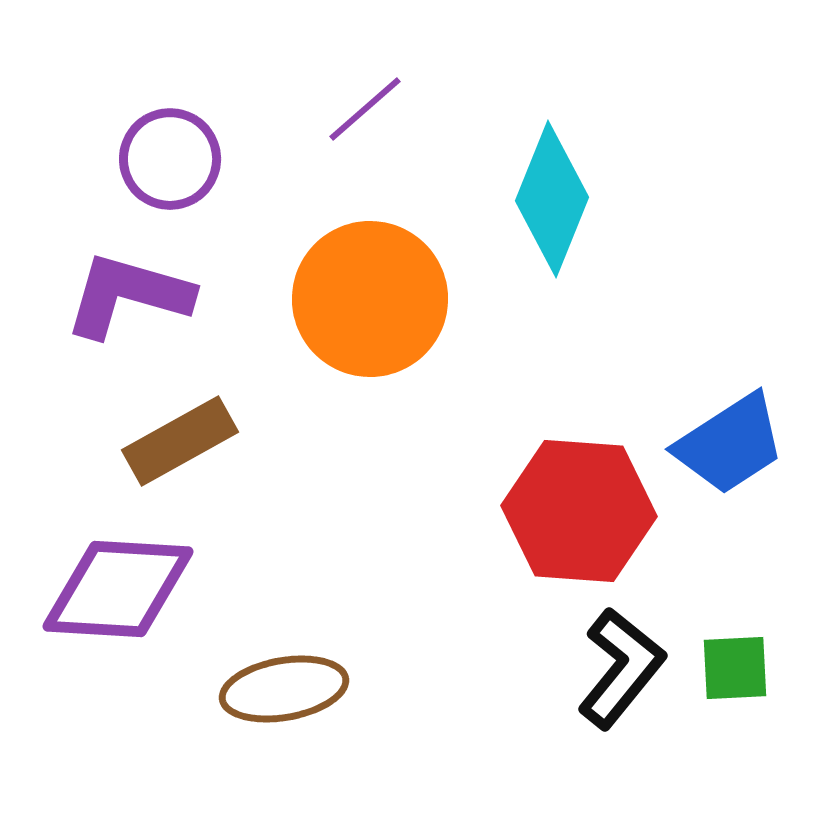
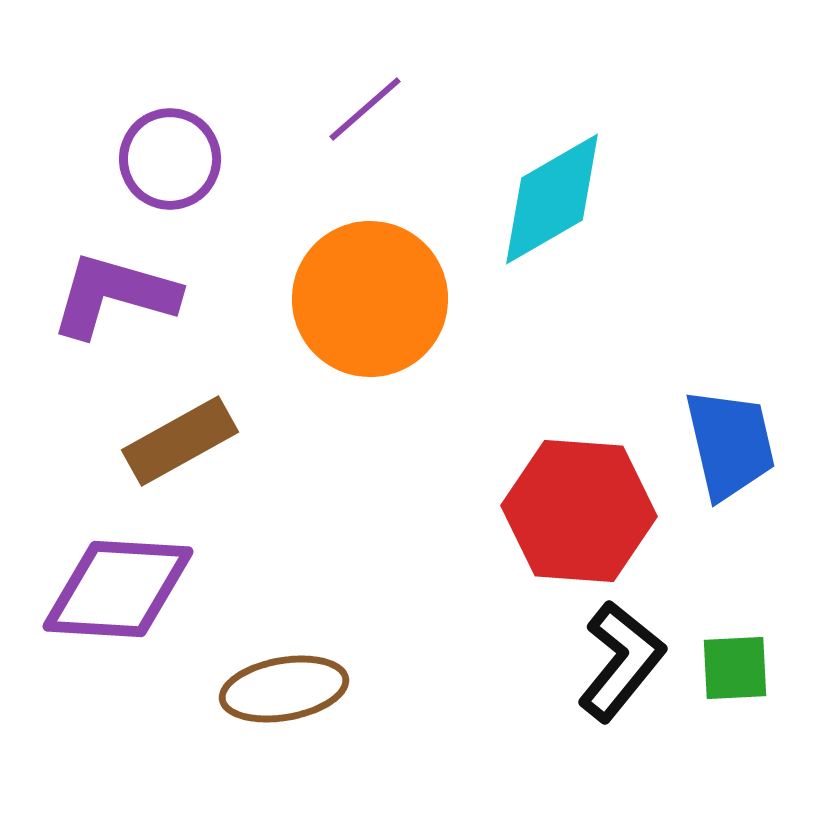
cyan diamond: rotated 38 degrees clockwise
purple L-shape: moved 14 px left
blue trapezoid: rotated 70 degrees counterclockwise
black L-shape: moved 7 px up
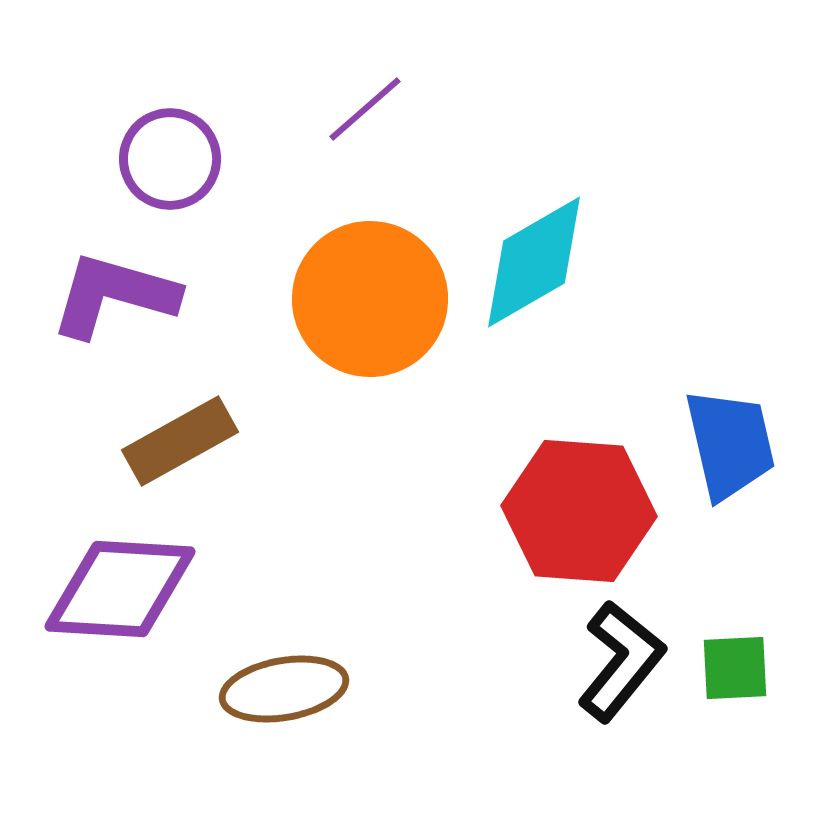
cyan diamond: moved 18 px left, 63 px down
purple diamond: moved 2 px right
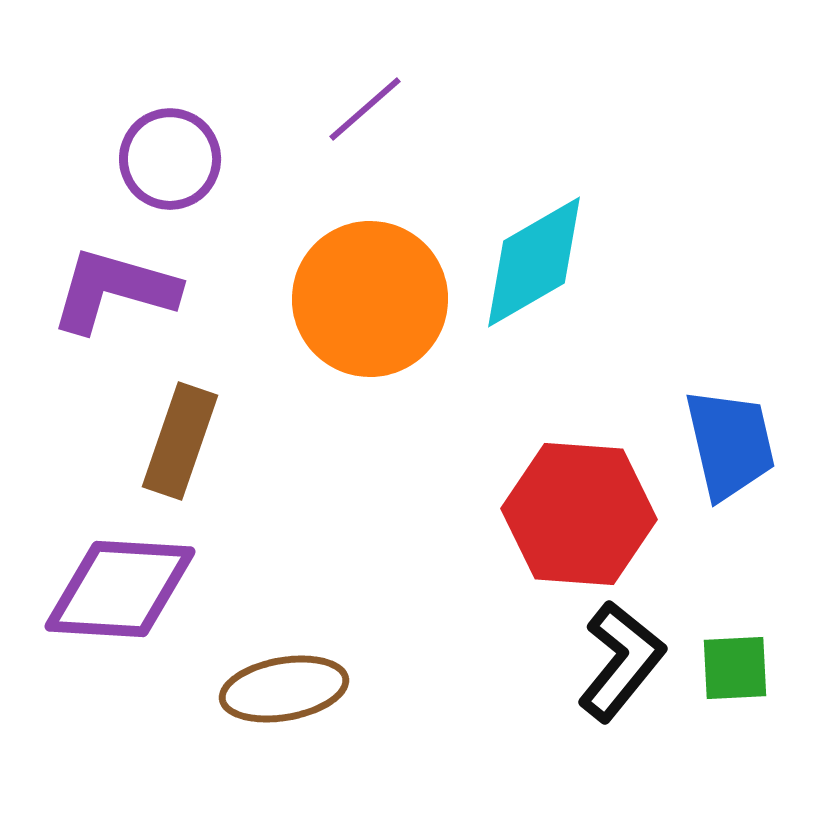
purple L-shape: moved 5 px up
brown rectangle: rotated 42 degrees counterclockwise
red hexagon: moved 3 px down
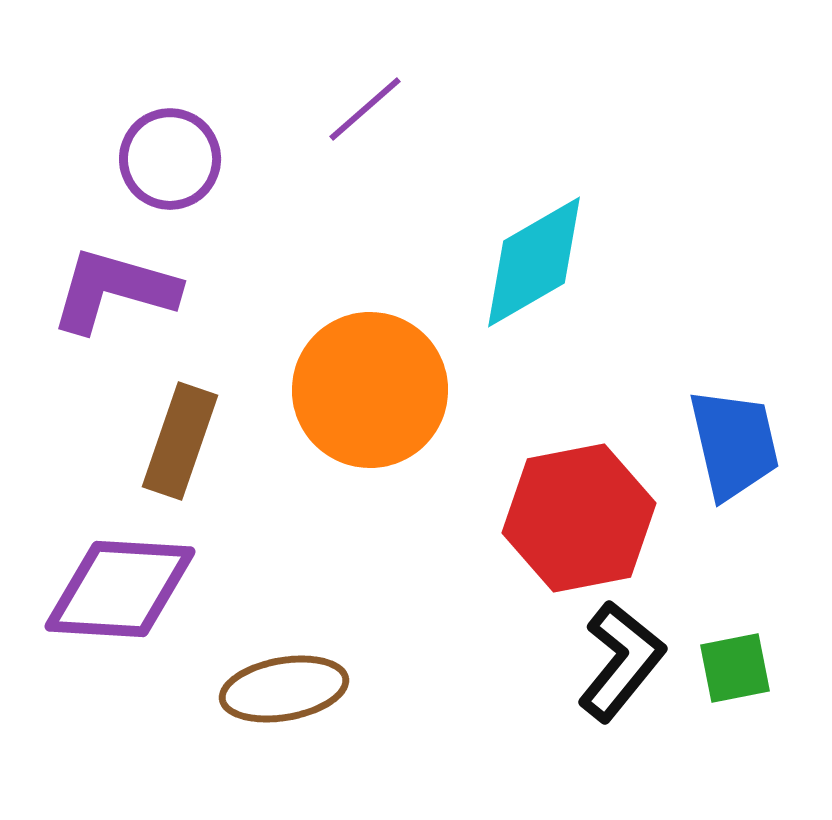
orange circle: moved 91 px down
blue trapezoid: moved 4 px right
red hexagon: moved 4 px down; rotated 15 degrees counterclockwise
green square: rotated 8 degrees counterclockwise
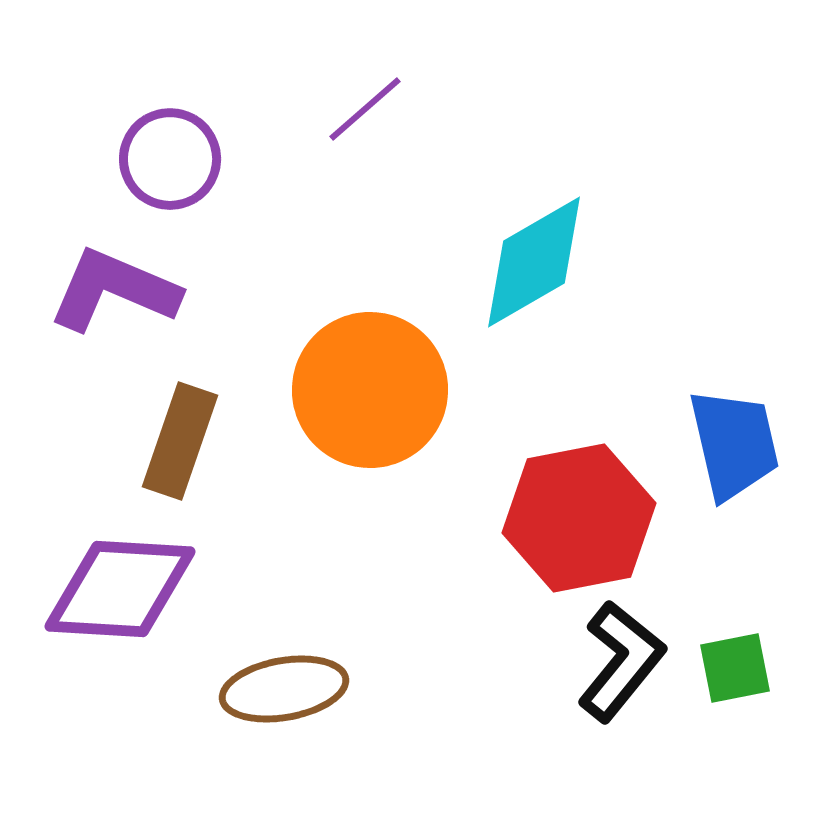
purple L-shape: rotated 7 degrees clockwise
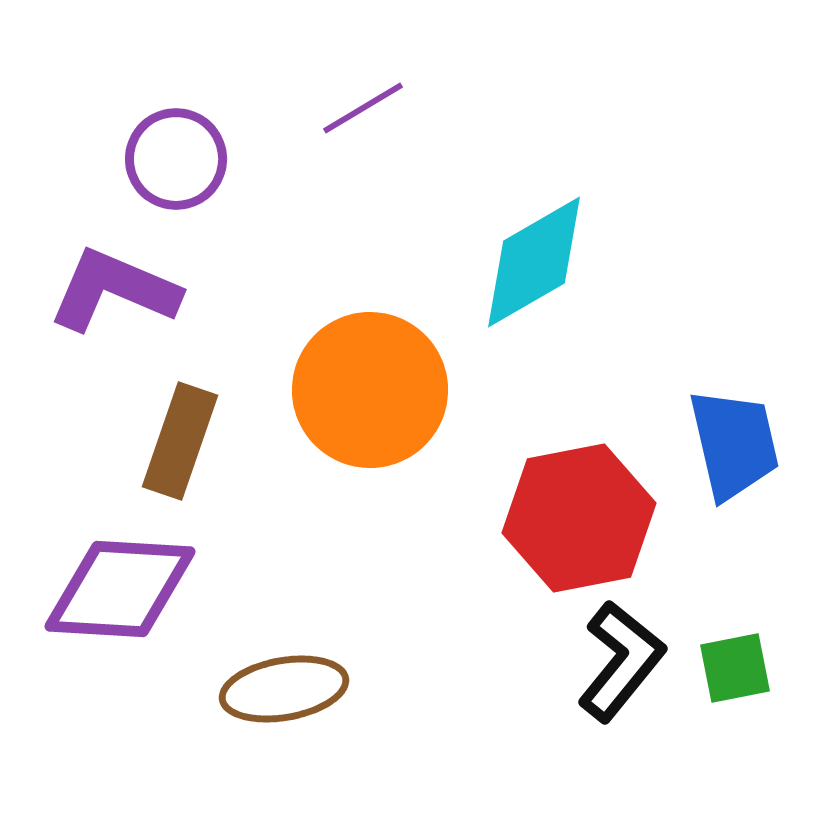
purple line: moved 2 px left, 1 px up; rotated 10 degrees clockwise
purple circle: moved 6 px right
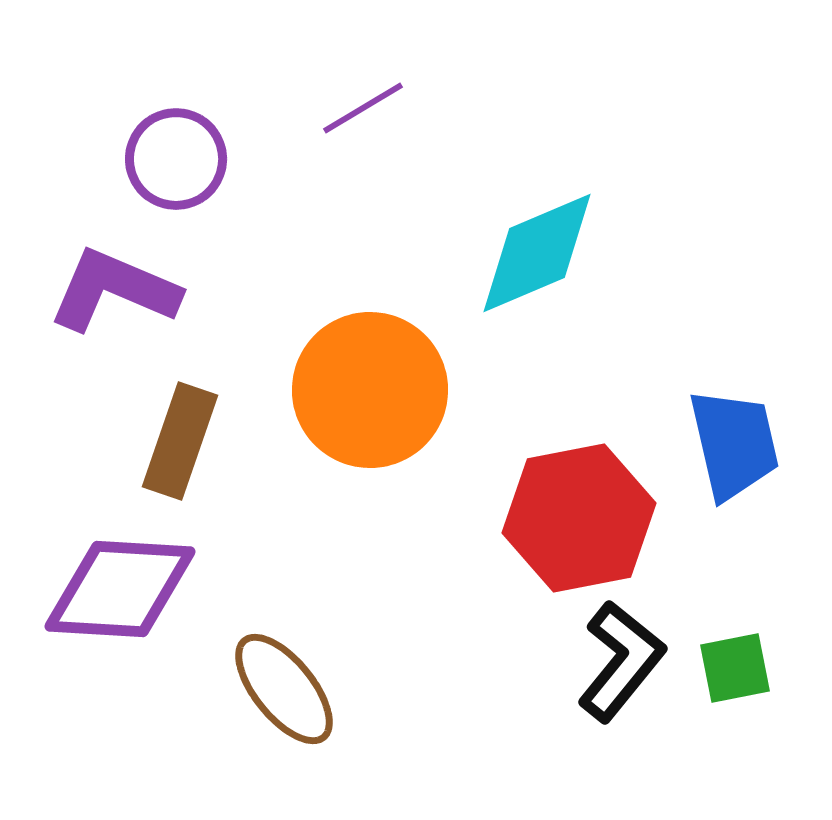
cyan diamond: moved 3 px right, 9 px up; rotated 7 degrees clockwise
brown ellipse: rotated 61 degrees clockwise
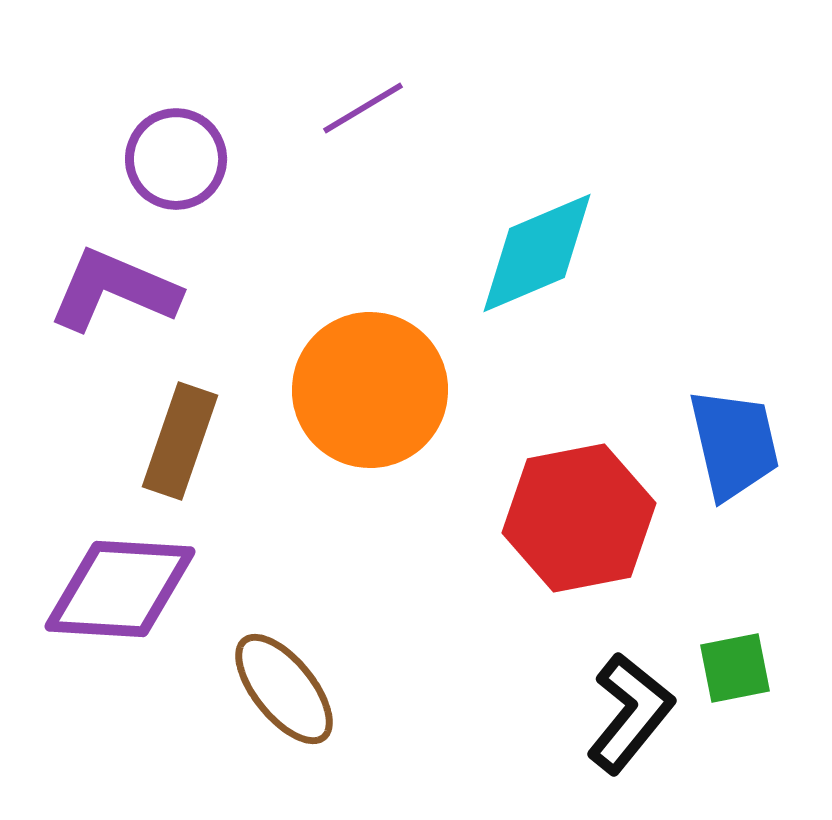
black L-shape: moved 9 px right, 52 px down
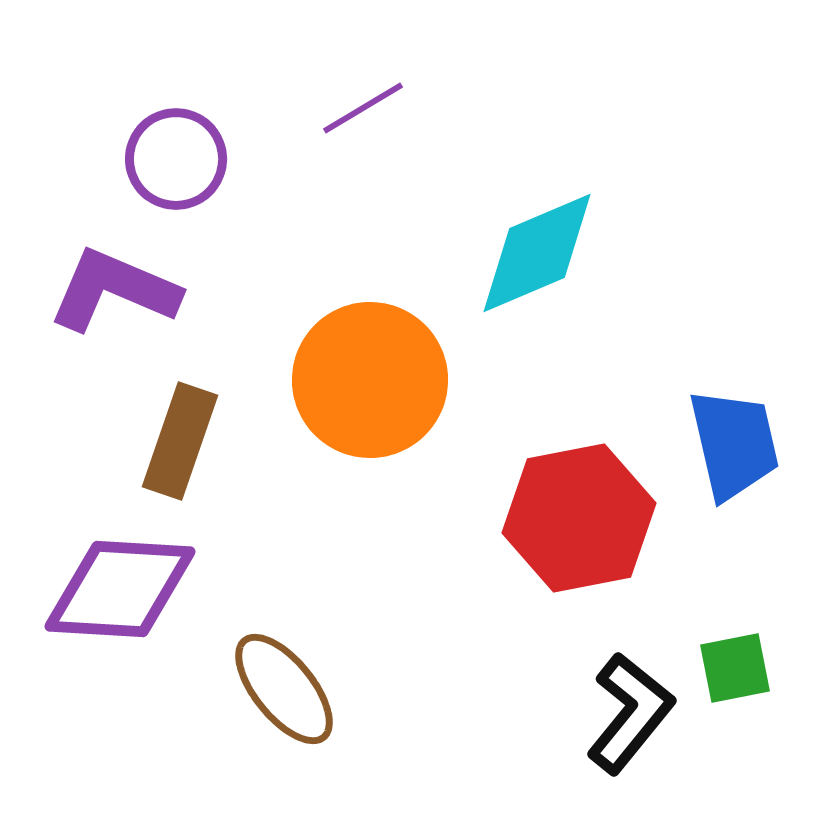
orange circle: moved 10 px up
